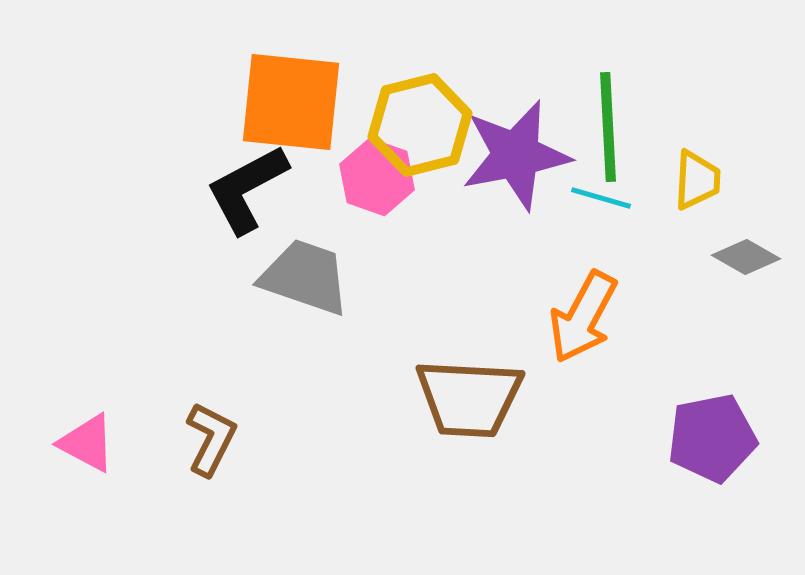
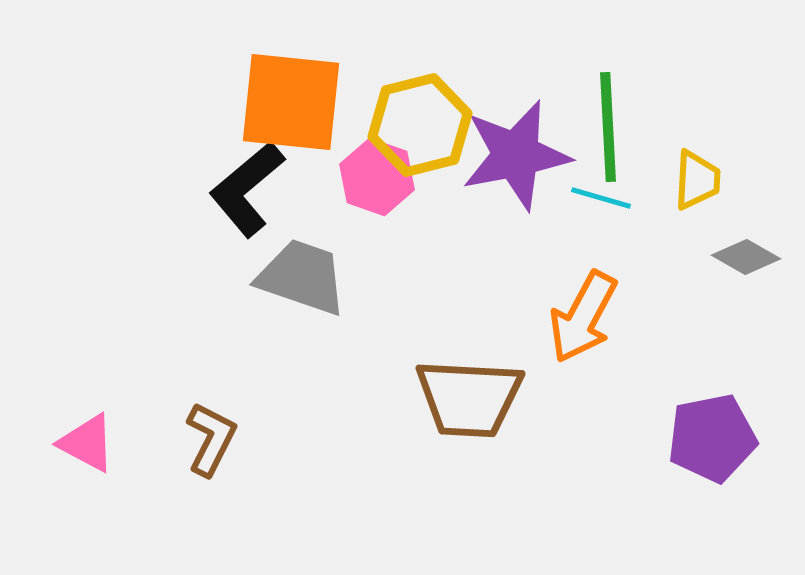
black L-shape: rotated 12 degrees counterclockwise
gray trapezoid: moved 3 px left
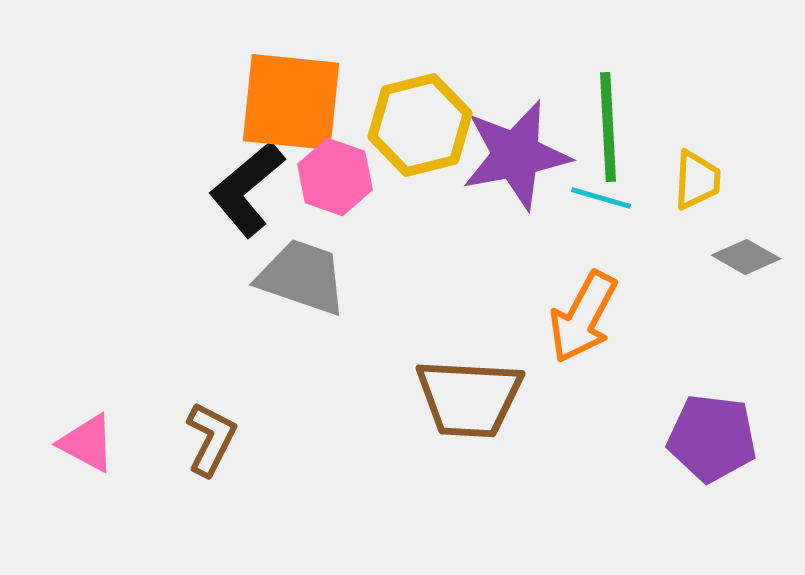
pink hexagon: moved 42 px left
purple pentagon: rotated 18 degrees clockwise
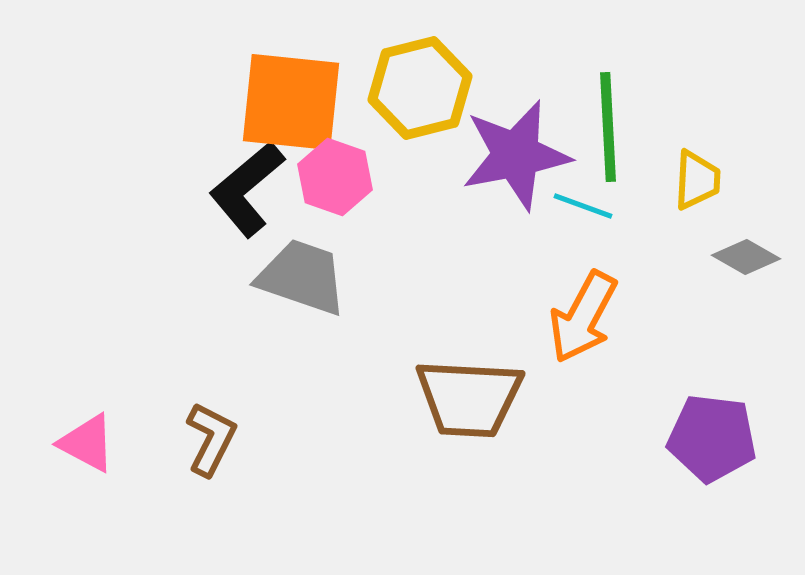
yellow hexagon: moved 37 px up
cyan line: moved 18 px left, 8 px down; rotated 4 degrees clockwise
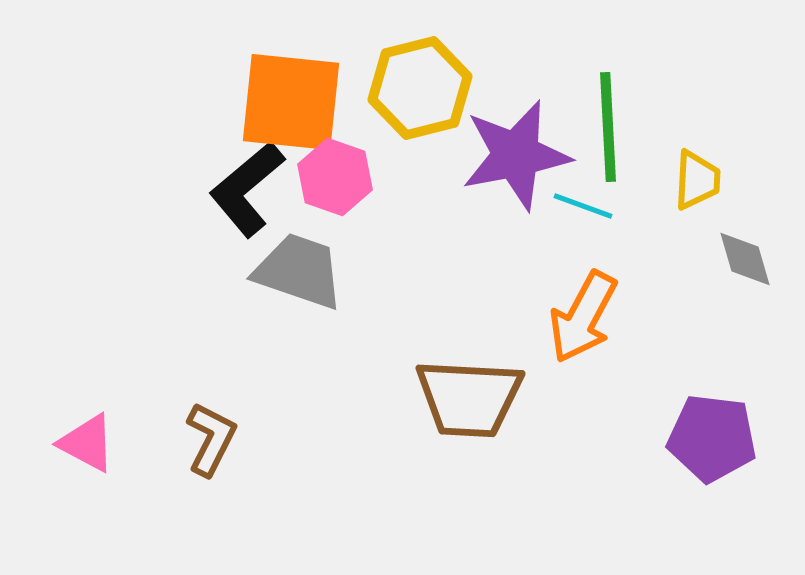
gray diamond: moved 1 px left, 2 px down; rotated 44 degrees clockwise
gray trapezoid: moved 3 px left, 6 px up
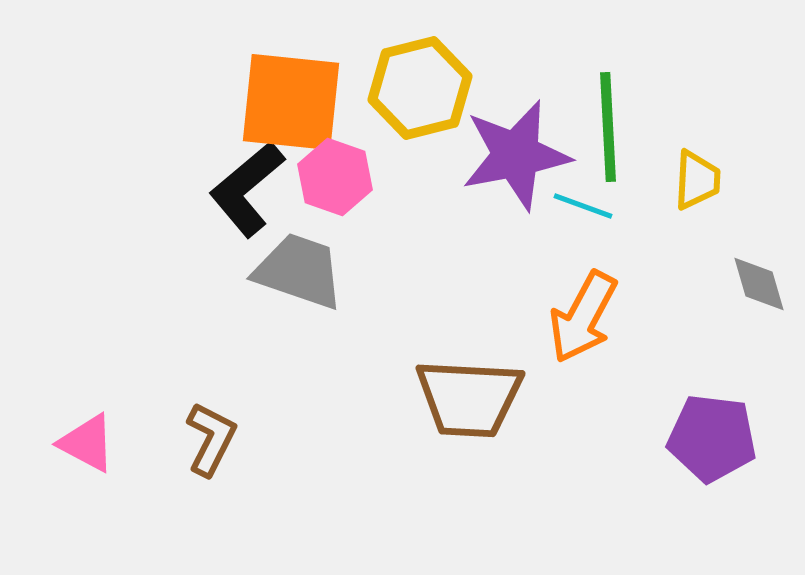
gray diamond: moved 14 px right, 25 px down
